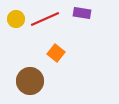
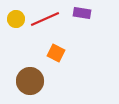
orange square: rotated 12 degrees counterclockwise
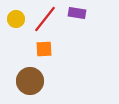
purple rectangle: moved 5 px left
red line: rotated 28 degrees counterclockwise
orange square: moved 12 px left, 4 px up; rotated 30 degrees counterclockwise
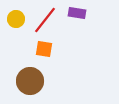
red line: moved 1 px down
orange square: rotated 12 degrees clockwise
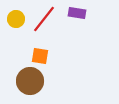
red line: moved 1 px left, 1 px up
orange square: moved 4 px left, 7 px down
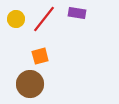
orange square: rotated 24 degrees counterclockwise
brown circle: moved 3 px down
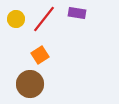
orange square: moved 1 px up; rotated 18 degrees counterclockwise
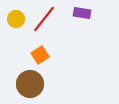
purple rectangle: moved 5 px right
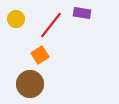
red line: moved 7 px right, 6 px down
